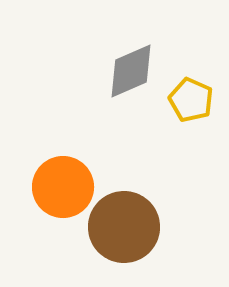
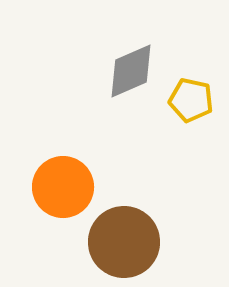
yellow pentagon: rotated 12 degrees counterclockwise
brown circle: moved 15 px down
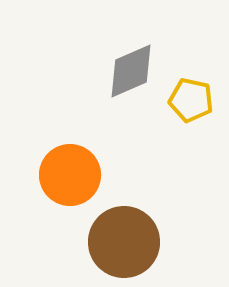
orange circle: moved 7 px right, 12 px up
